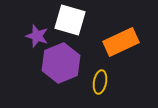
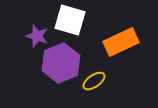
yellow ellipse: moved 6 px left, 1 px up; rotated 45 degrees clockwise
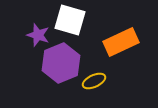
purple star: moved 1 px right, 1 px up
yellow ellipse: rotated 10 degrees clockwise
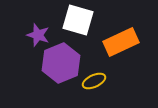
white square: moved 8 px right
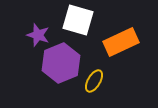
yellow ellipse: rotated 35 degrees counterclockwise
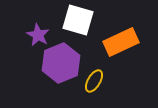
purple star: rotated 10 degrees clockwise
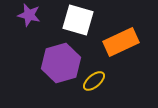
purple star: moved 9 px left, 20 px up; rotated 15 degrees counterclockwise
purple hexagon: rotated 6 degrees clockwise
yellow ellipse: rotated 20 degrees clockwise
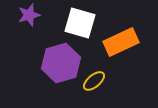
purple star: rotated 30 degrees counterclockwise
white square: moved 2 px right, 3 px down
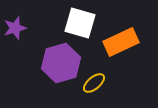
purple star: moved 14 px left, 13 px down
yellow ellipse: moved 2 px down
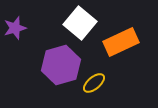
white square: rotated 24 degrees clockwise
purple hexagon: moved 2 px down
